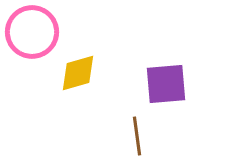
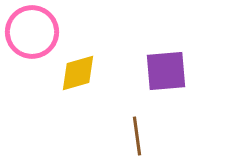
purple square: moved 13 px up
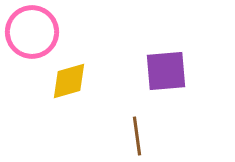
yellow diamond: moved 9 px left, 8 px down
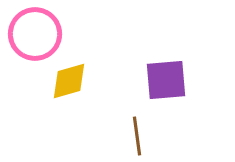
pink circle: moved 3 px right, 2 px down
purple square: moved 9 px down
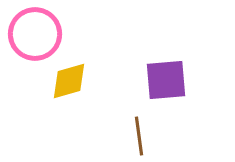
brown line: moved 2 px right
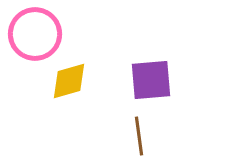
purple square: moved 15 px left
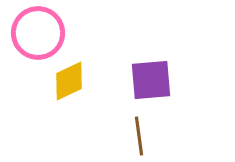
pink circle: moved 3 px right, 1 px up
yellow diamond: rotated 9 degrees counterclockwise
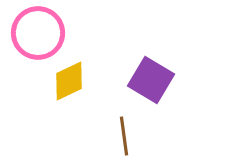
purple square: rotated 36 degrees clockwise
brown line: moved 15 px left
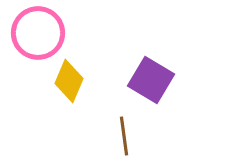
yellow diamond: rotated 42 degrees counterclockwise
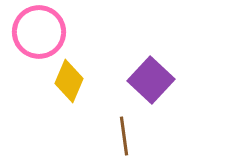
pink circle: moved 1 px right, 1 px up
purple square: rotated 12 degrees clockwise
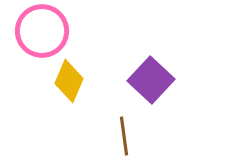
pink circle: moved 3 px right, 1 px up
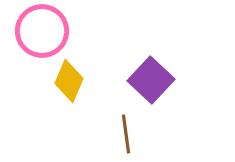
brown line: moved 2 px right, 2 px up
